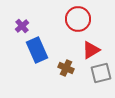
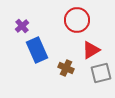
red circle: moved 1 px left, 1 px down
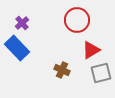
purple cross: moved 3 px up
blue rectangle: moved 20 px left, 2 px up; rotated 20 degrees counterclockwise
brown cross: moved 4 px left, 2 px down
